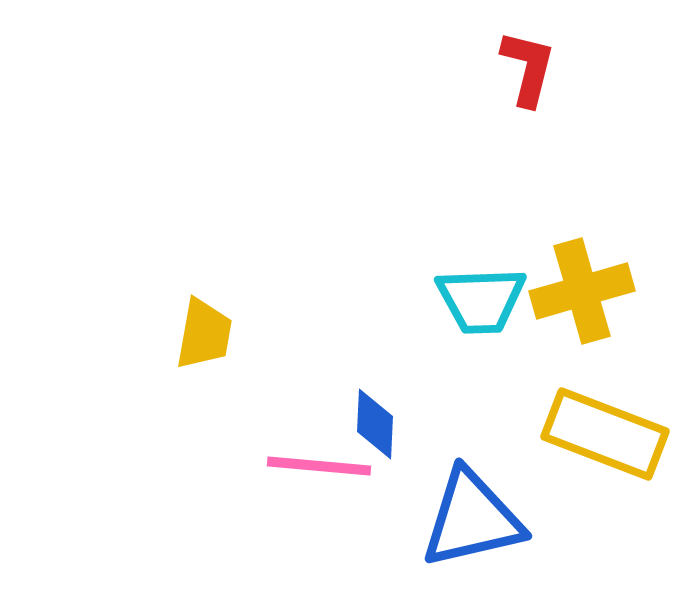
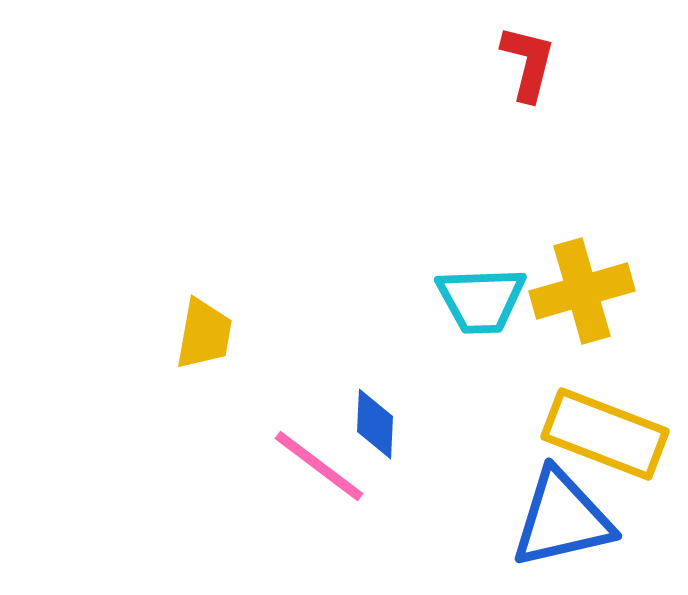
red L-shape: moved 5 px up
pink line: rotated 32 degrees clockwise
blue triangle: moved 90 px right
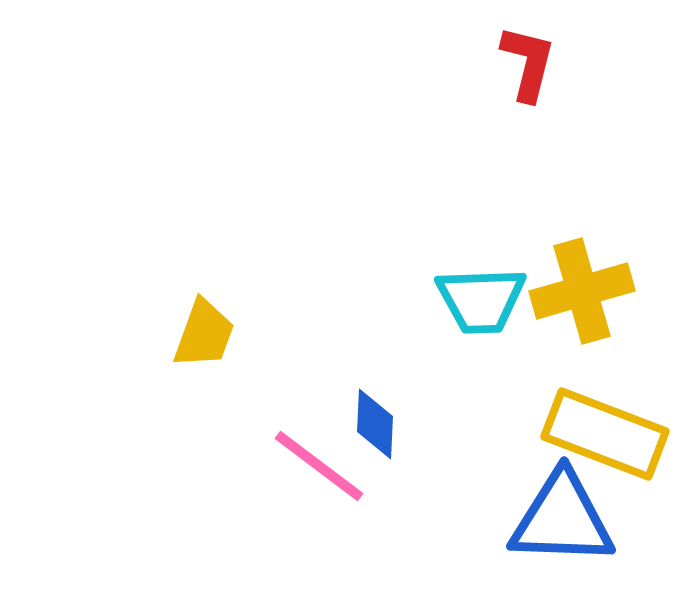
yellow trapezoid: rotated 10 degrees clockwise
blue triangle: rotated 15 degrees clockwise
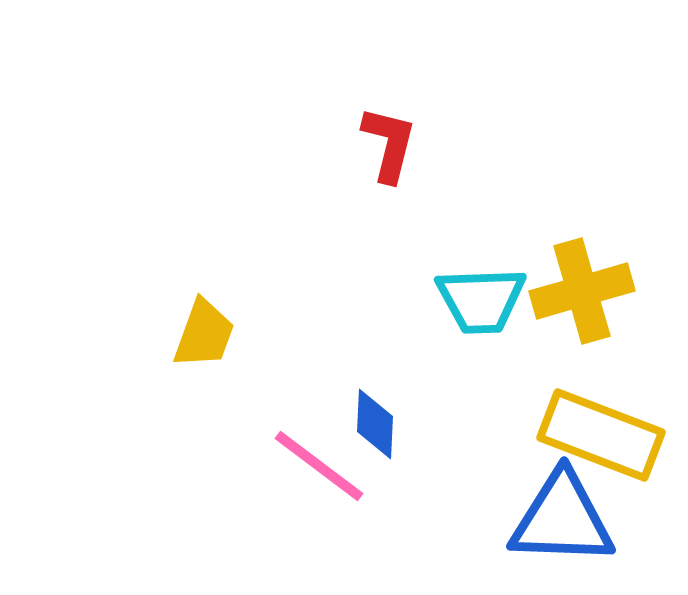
red L-shape: moved 139 px left, 81 px down
yellow rectangle: moved 4 px left, 1 px down
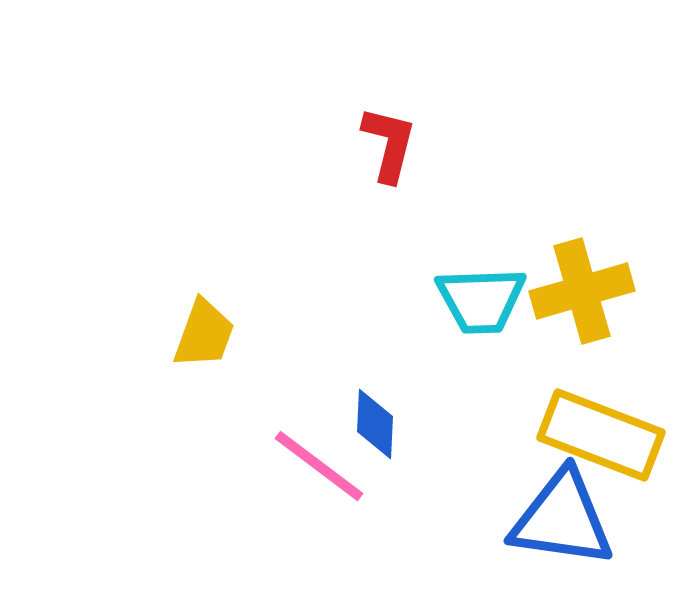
blue triangle: rotated 6 degrees clockwise
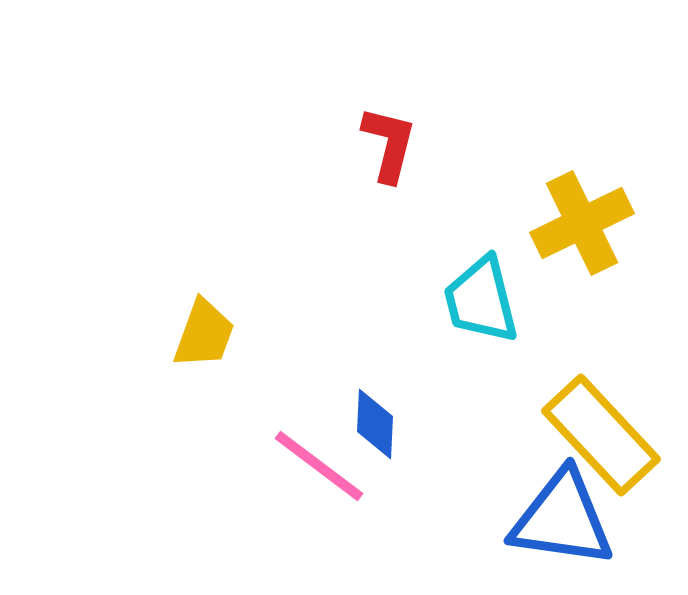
yellow cross: moved 68 px up; rotated 10 degrees counterclockwise
cyan trapezoid: rotated 78 degrees clockwise
yellow rectangle: rotated 26 degrees clockwise
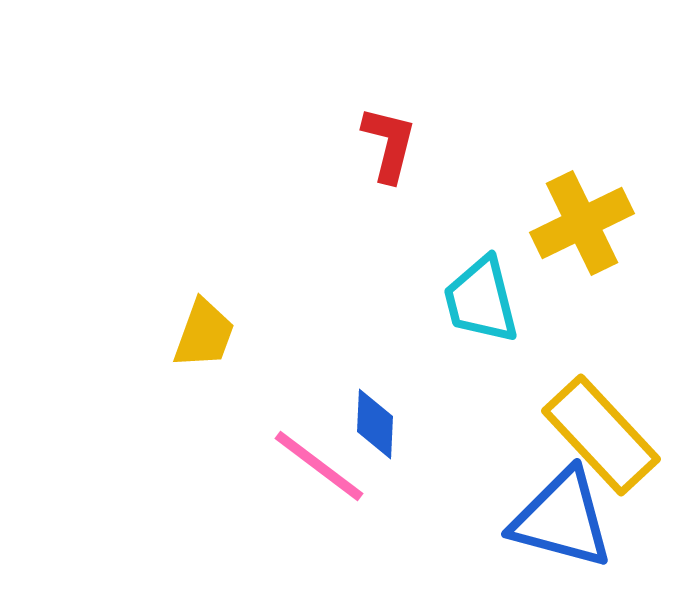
blue triangle: rotated 7 degrees clockwise
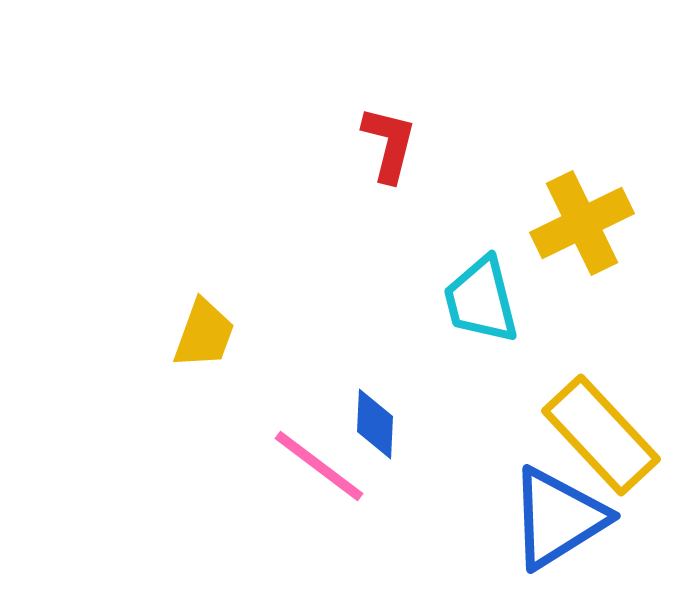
blue triangle: moved 4 px left, 1 px up; rotated 47 degrees counterclockwise
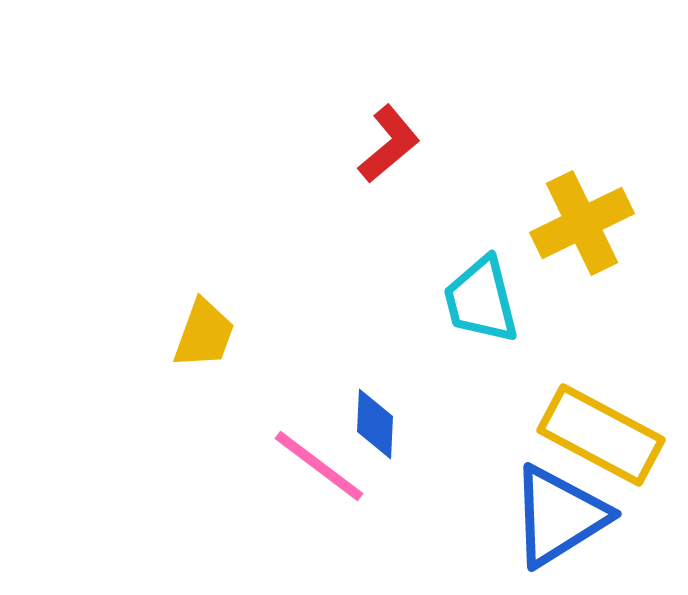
red L-shape: rotated 36 degrees clockwise
yellow rectangle: rotated 19 degrees counterclockwise
blue triangle: moved 1 px right, 2 px up
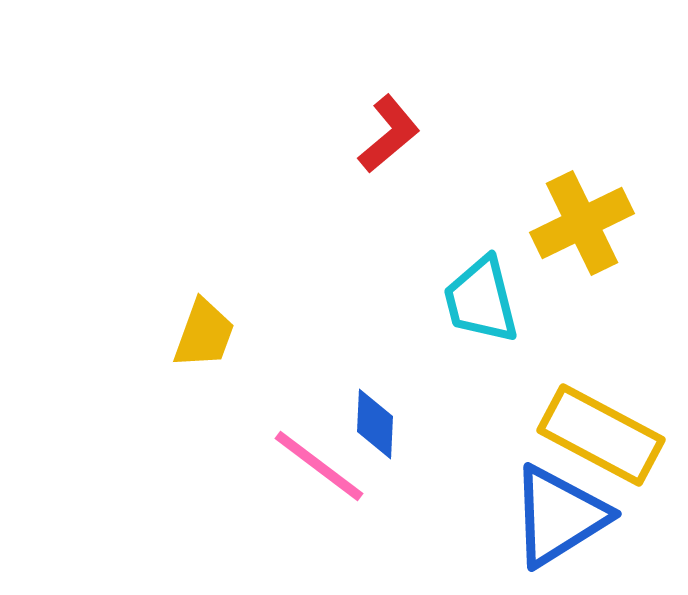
red L-shape: moved 10 px up
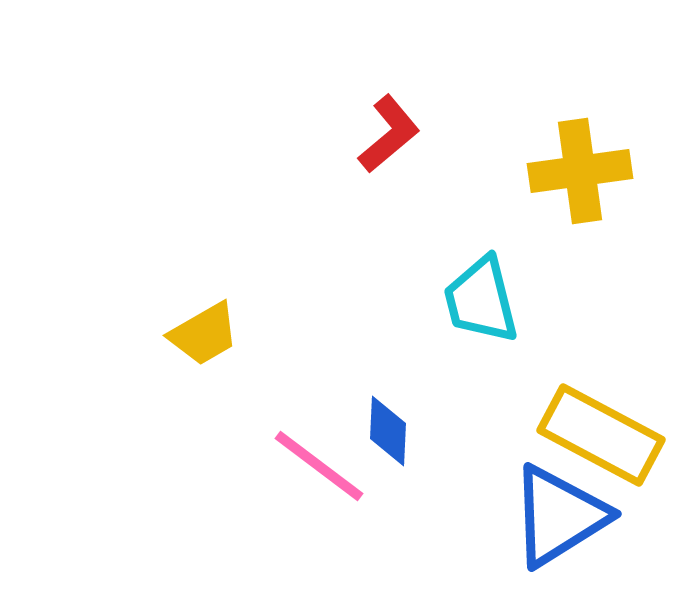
yellow cross: moved 2 px left, 52 px up; rotated 18 degrees clockwise
yellow trapezoid: rotated 40 degrees clockwise
blue diamond: moved 13 px right, 7 px down
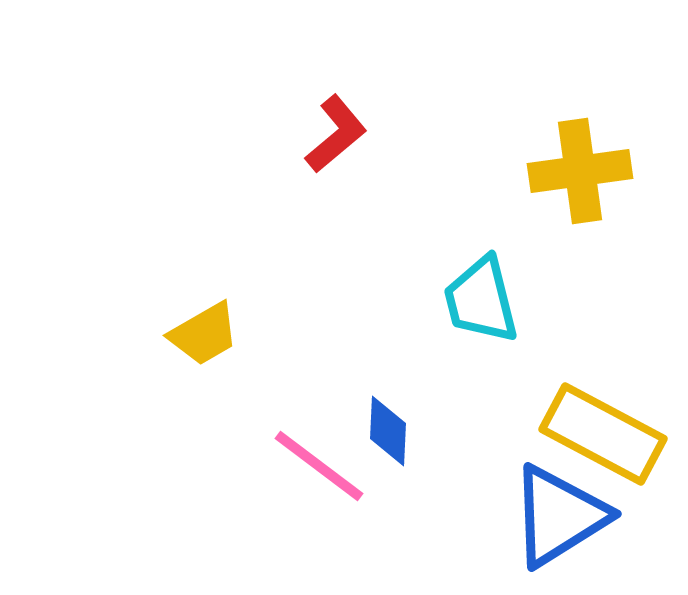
red L-shape: moved 53 px left
yellow rectangle: moved 2 px right, 1 px up
